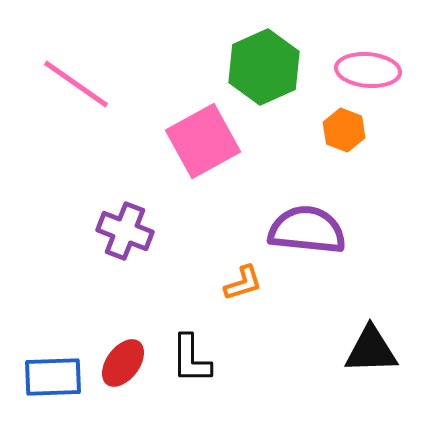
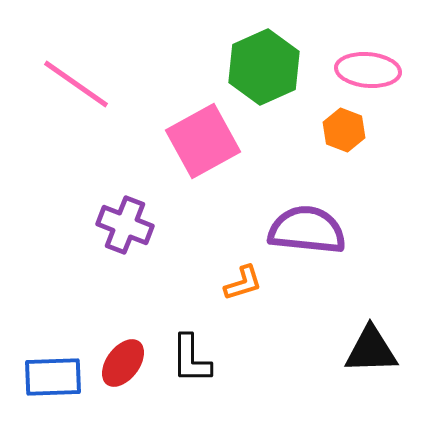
purple cross: moved 6 px up
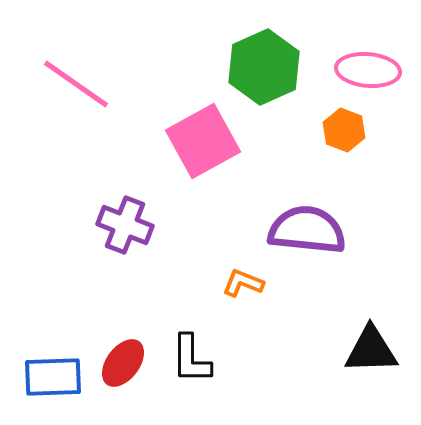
orange L-shape: rotated 141 degrees counterclockwise
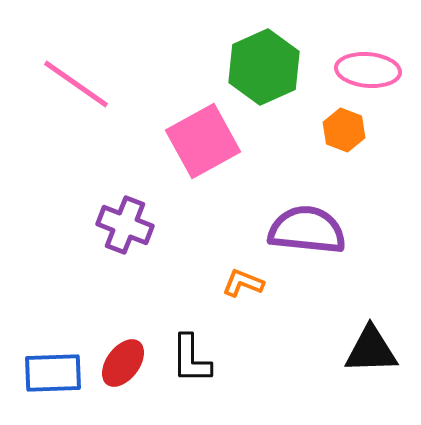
blue rectangle: moved 4 px up
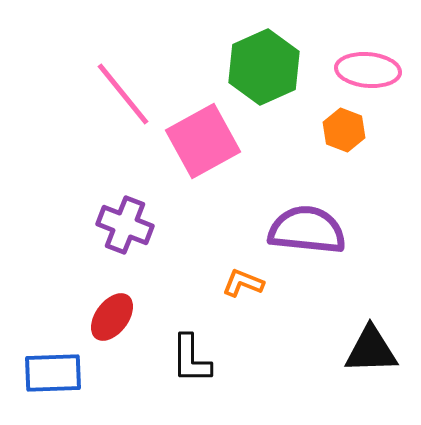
pink line: moved 47 px right, 10 px down; rotated 16 degrees clockwise
red ellipse: moved 11 px left, 46 px up
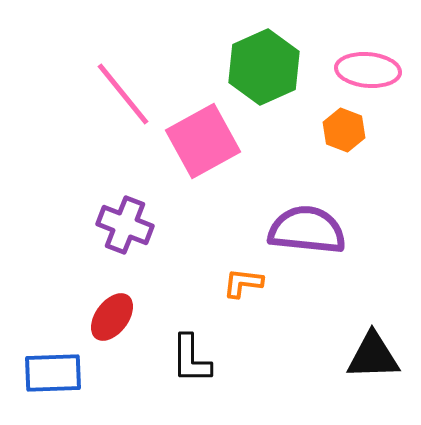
orange L-shape: rotated 15 degrees counterclockwise
black triangle: moved 2 px right, 6 px down
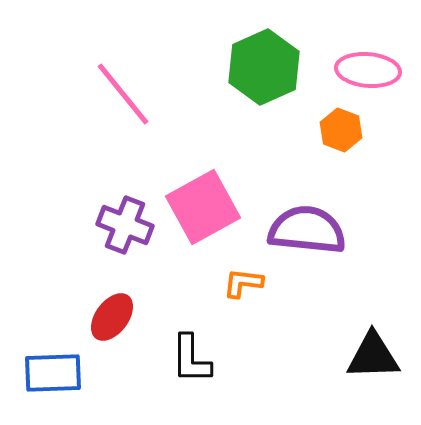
orange hexagon: moved 3 px left
pink square: moved 66 px down
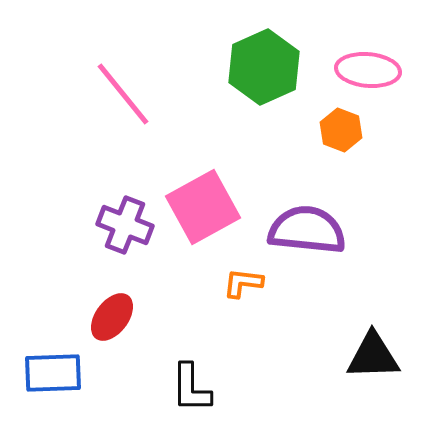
black L-shape: moved 29 px down
